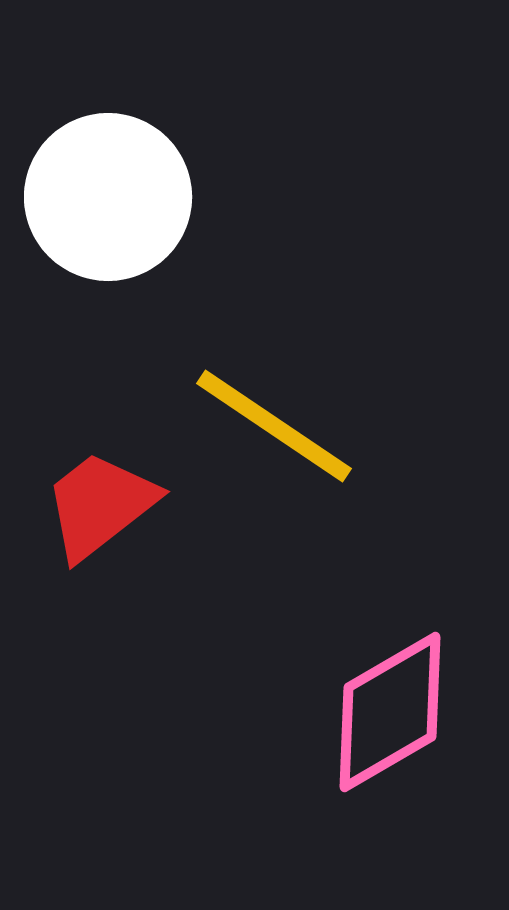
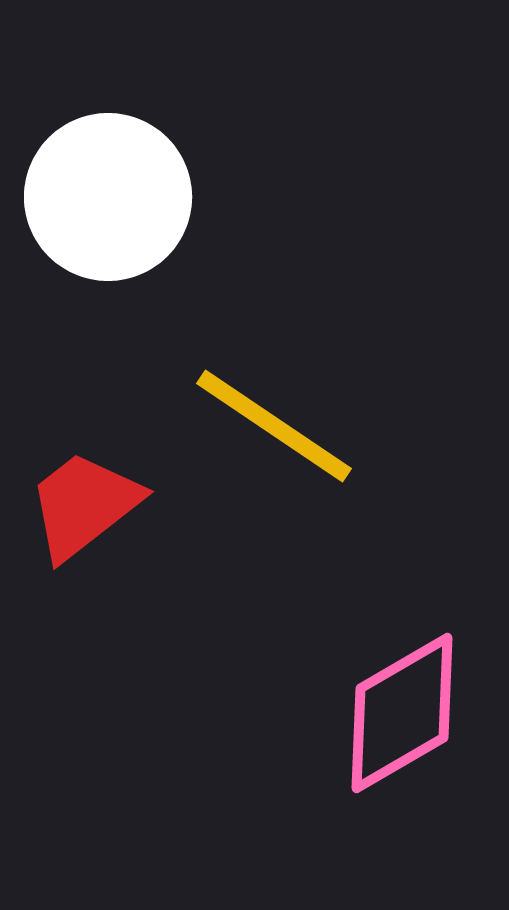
red trapezoid: moved 16 px left
pink diamond: moved 12 px right, 1 px down
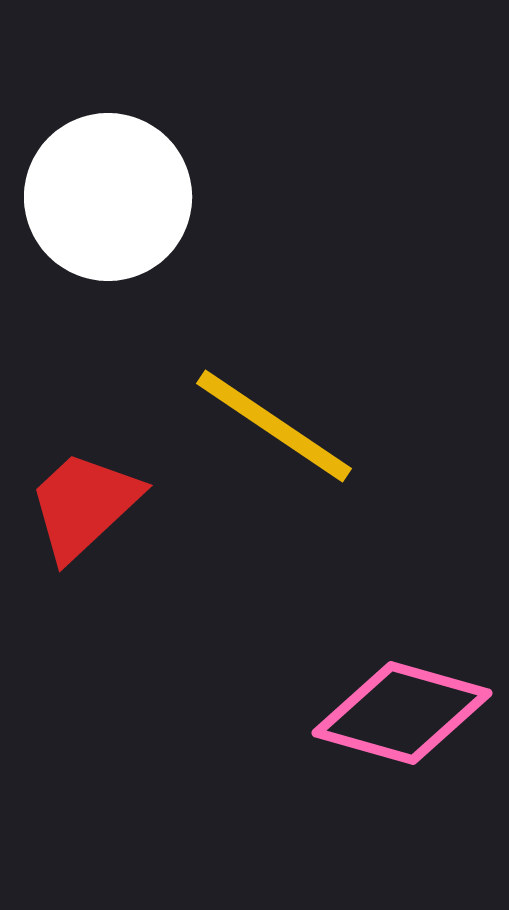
red trapezoid: rotated 5 degrees counterclockwise
pink diamond: rotated 46 degrees clockwise
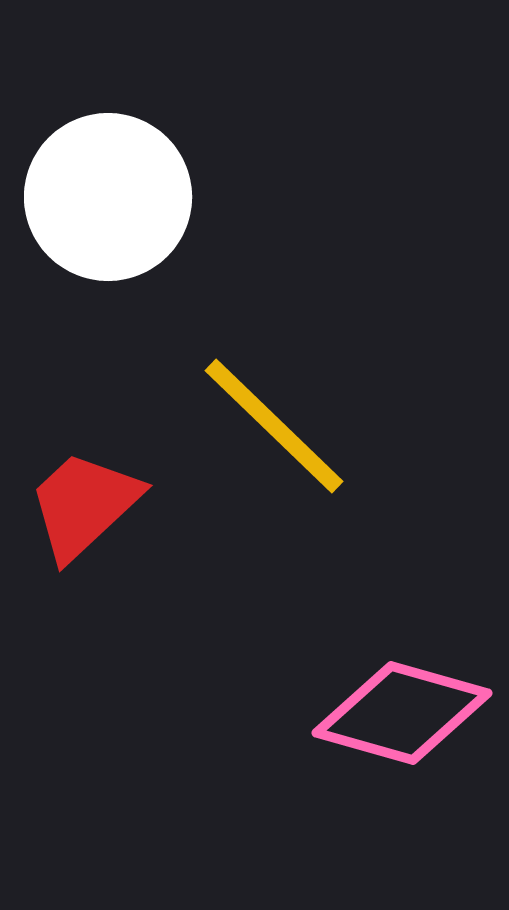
yellow line: rotated 10 degrees clockwise
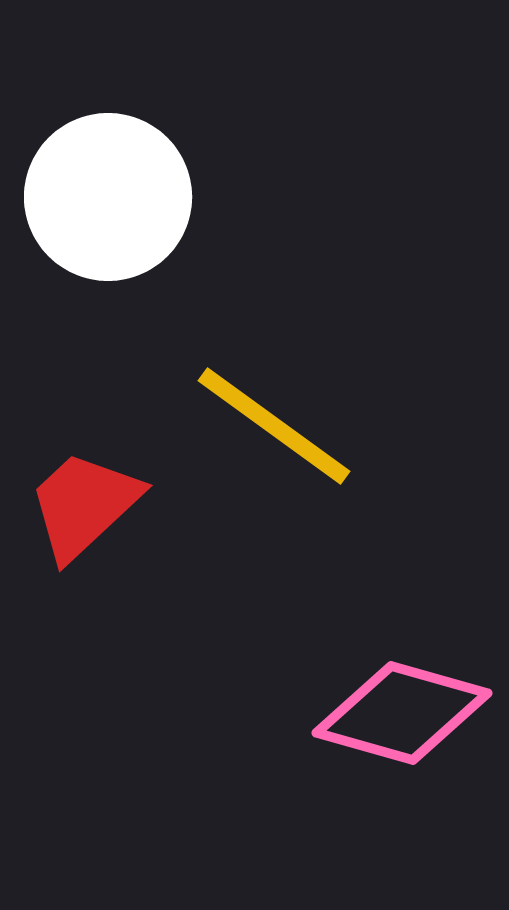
yellow line: rotated 8 degrees counterclockwise
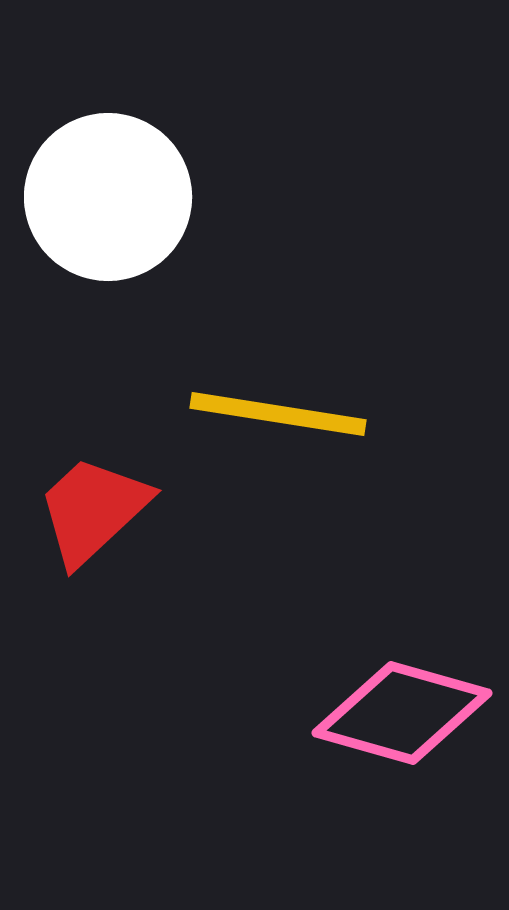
yellow line: moved 4 px right, 12 px up; rotated 27 degrees counterclockwise
red trapezoid: moved 9 px right, 5 px down
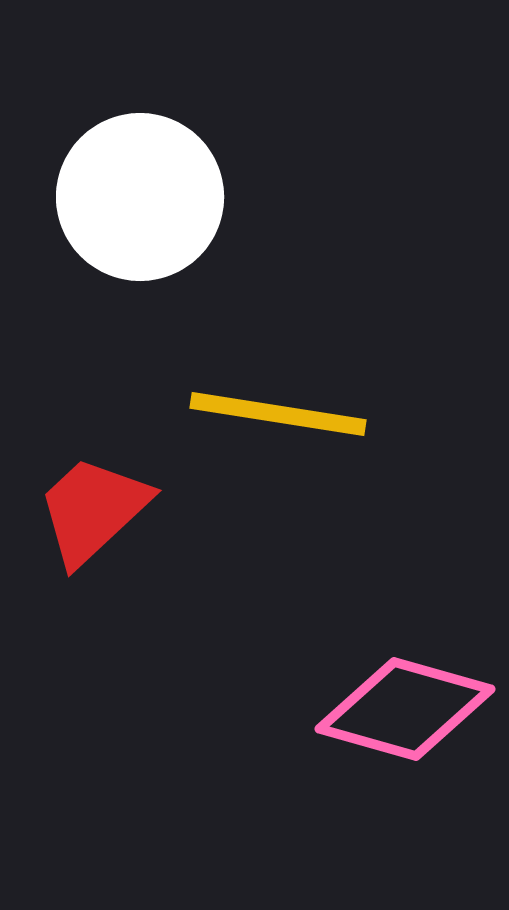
white circle: moved 32 px right
pink diamond: moved 3 px right, 4 px up
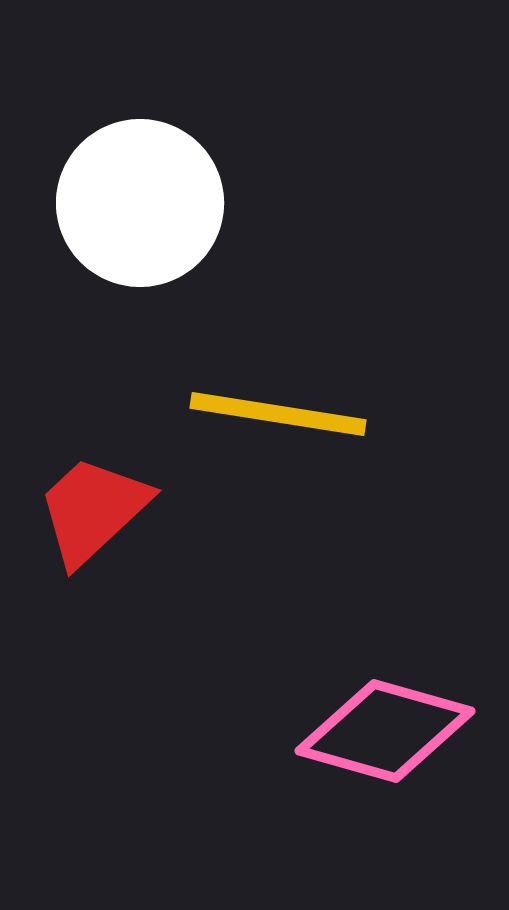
white circle: moved 6 px down
pink diamond: moved 20 px left, 22 px down
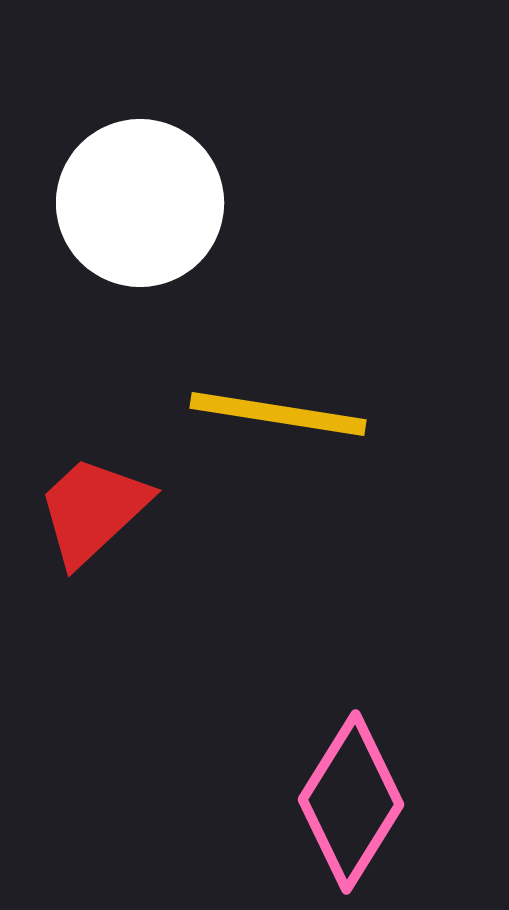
pink diamond: moved 34 px left, 71 px down; rotated 74 degrees counterclockwise
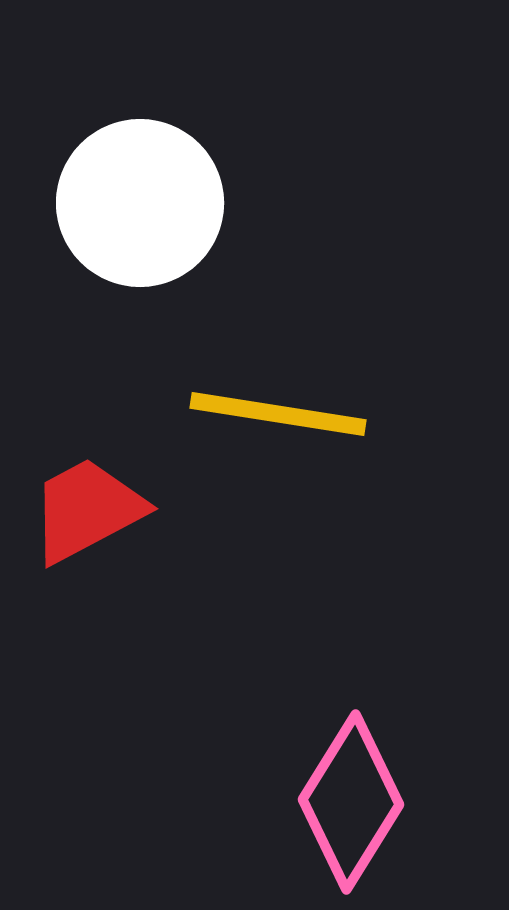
red trapezoid: moved 6 px left; rotated 15 degrees clockwise
